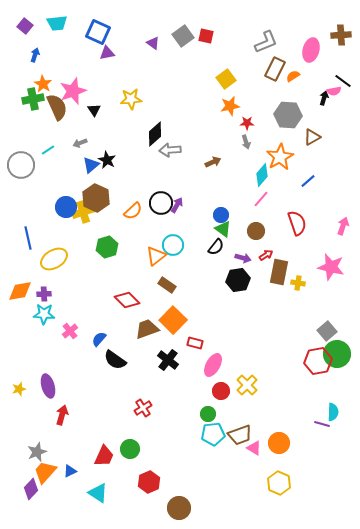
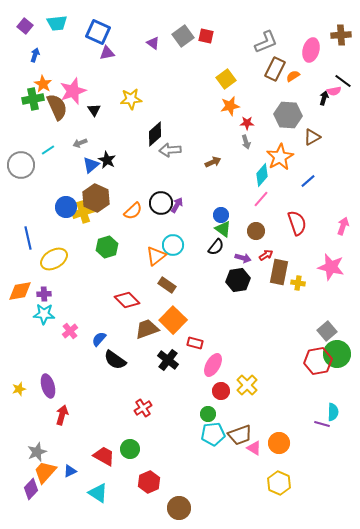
red trapezoid at (104, 456): rotated 85 degrees counterclockwise
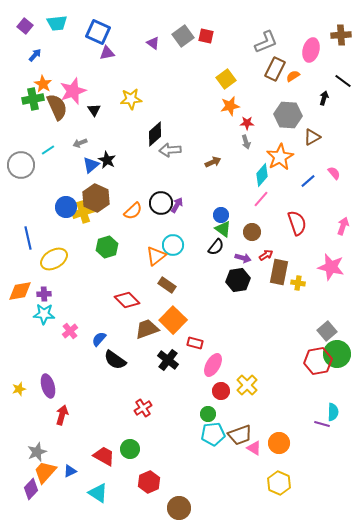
blue arrow at (35, 55): rotated 24 degrees clockwise
pink semicircle at (334, 91): moved 82 px down; rotated 120 degrees counterclockwise
brown circle at (256, 231): moved 4 px left, 1 px down
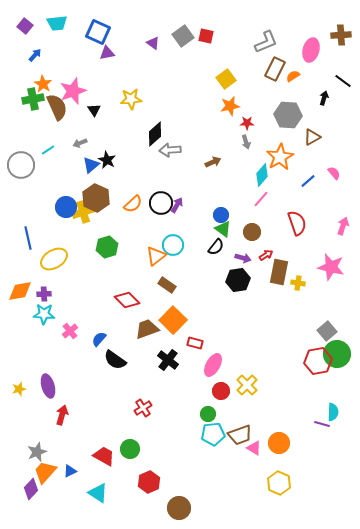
orange semicircle at (133, 211): moved 7 px up
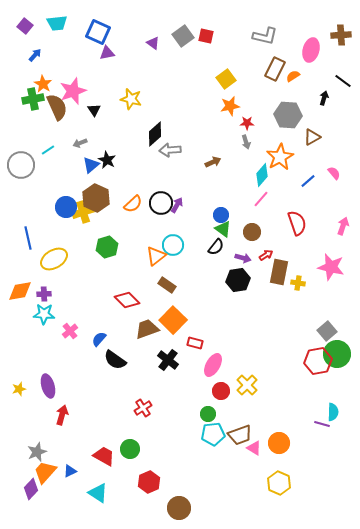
gray L-shape at (266, 42): moved 1 px left, 6 px up; rotated 35 degrees clockwise
yellow star at (131, 99): rotated 20 degrees clockwise
